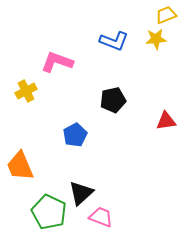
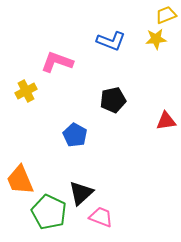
blue L-shape: moved 3 px left
blue pentagon: rotated 15 degrees counterclockwise
orange trapezoid: moved 14 px down
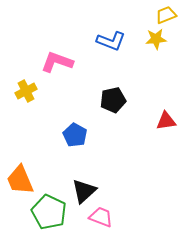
black triangle: moved 3 px right, 2 px up
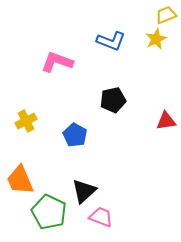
yellow star: rotated 20 degrees counterclockwise
yellow cross: moved 30 px down
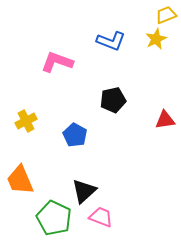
red triangle: moved 1 px left, 1 px up
green pentagon: moved 5 px right, 6 px down
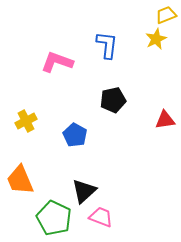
blue L-shape: moved 4 px left, 4 px down; rotated 104 degrees counterclockwise
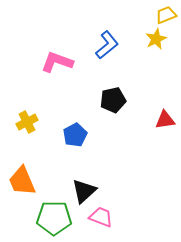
blue L-shape: rotated 44 degrees clockwise
yellow cross: moved 1 px right, 1 px down
blue pentagon: rotated 15 degrees clockwise
orange trapezoid: moved 2 px right, 1 px down
green pentagon: rotated 24 degrees counterclockwise
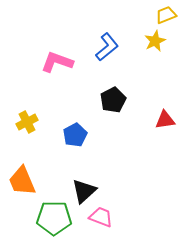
yellow star: moved 1 px left, 2 px down
blue L-shape: moved 2 px down
black pentagon: rotated 15 degrees counterclockwise
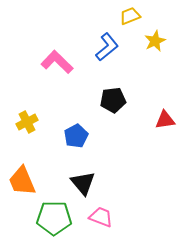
yellow trapezoid: moved 36 px left, 1 px down
pink L-shape: rotated 24 degrees clockwise
black pentagon: rotated 20 degrees clockwise
blue pentagon: moved 1 px right, 1 px down
black triangle: moved 1 px left, 8 px up; rotated 28 degrees counterclockwise
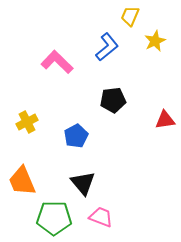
yellow trapezoid: rotated 45 degrees counterclockwise
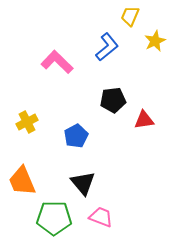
red triangle: moved 21 px left
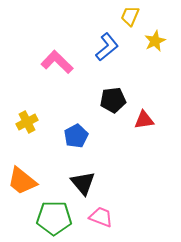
orange trapezoid: rotated 28 degrees counterclockwise
